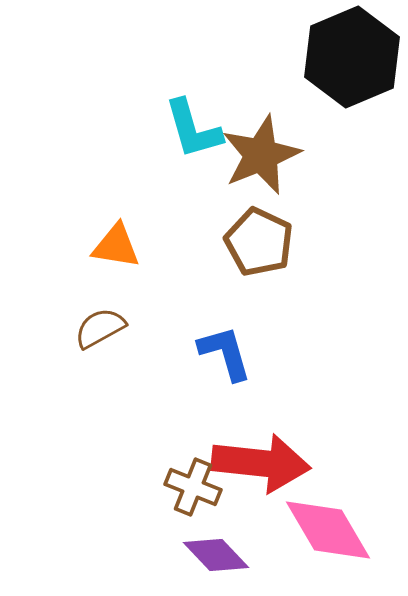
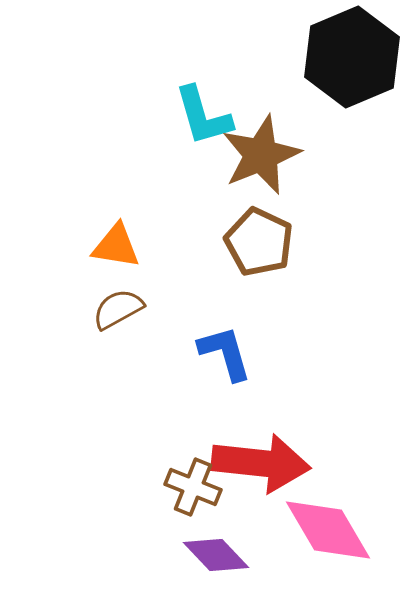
cyan L-shape: moved 10 px right, 13 px up
brown semicircle: moved 18 px right, 19 px up
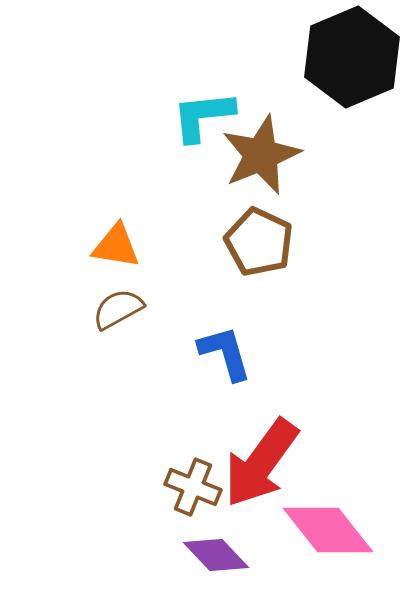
cyan L-shape: rotated 100 degrees clockwise
red arrow: rotated 120 degrees clockwise
pink diamond: rotated 8 degrees counterclockwise
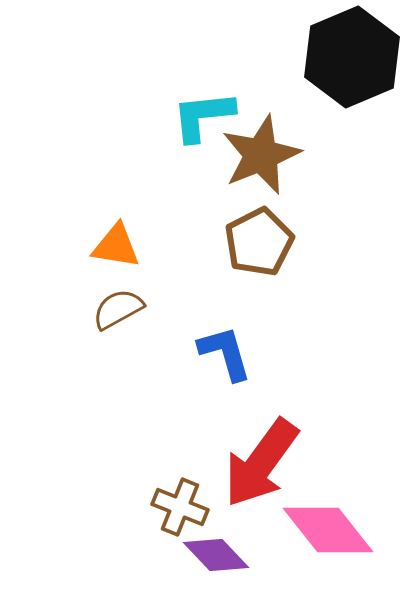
brown pentagon: rotated 20 degrees clockwise
brown cross: moved 13 px left, 20 px down
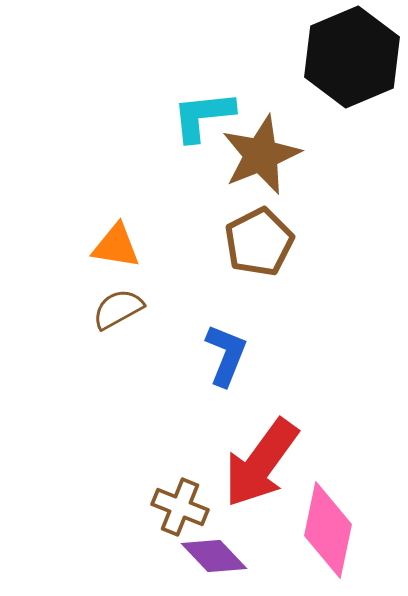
blue L-shape: moved 1 px right, 2 px down; rotated 38 degrees clockwise
pink diamond: rotated 50 degrees clockwise
purple diamond: moved 2 px left, 1 px down
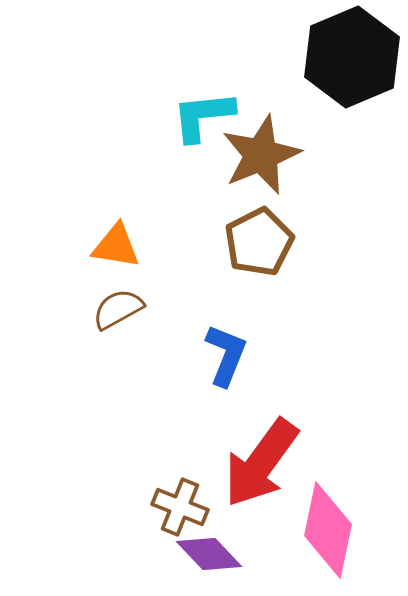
purple diamond: moved 5 px left, 2 px up
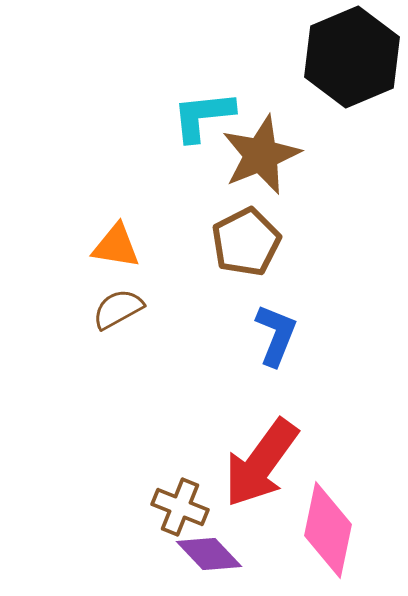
brown pentagon: moved 13 px left
blue L-shape: moved 50 px right, 20 px up
